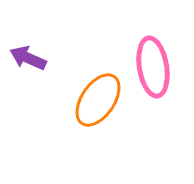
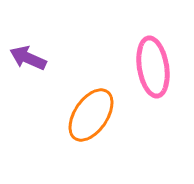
orange ellipse: moved 7 px left, 15 px down
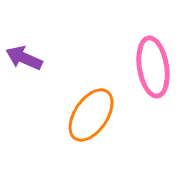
purple arrow: moved 4 px left
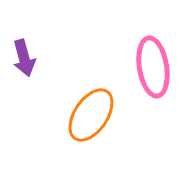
purple arrow: rotated 129 degrees counterclockwise
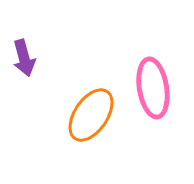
pink ellipse: moved 21 px down
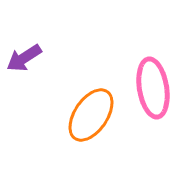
purple arrow: rotated 72 degrees clockwise
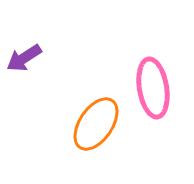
orange ellipse: moved 5 px right, 9 px down
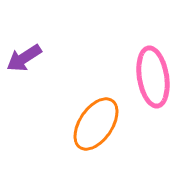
pink ellipse: moved 11 px up
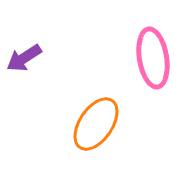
pink ellipse: moved 19 px up
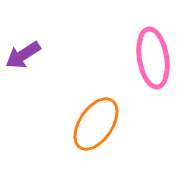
purple arrow: moved 1 px left, 3 px up
